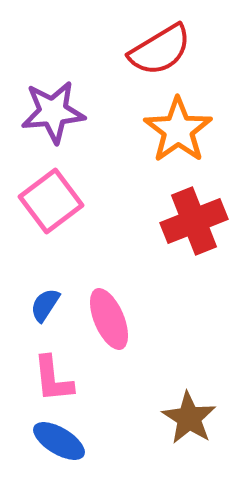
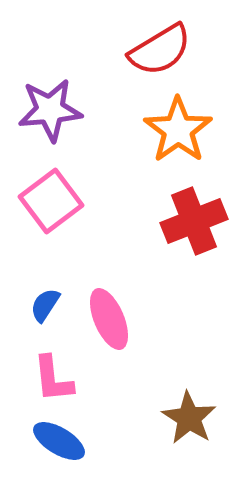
purple star: moved 3 px left, 2 px up
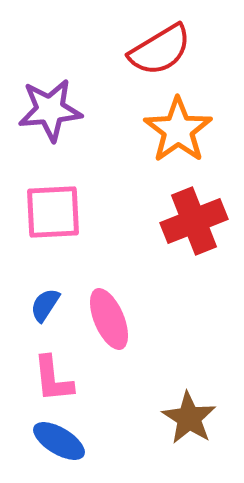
pink square: moved 2 px right, 11 px down; rotated 34 degrees clockwise
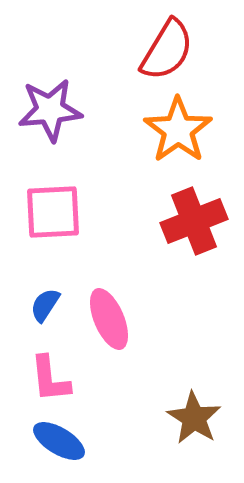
red semicircle: moved 7 px right; rotated 28 degrees counterclockwise
pink L-shape: moved 3 px left
brown star: moved 5 px right
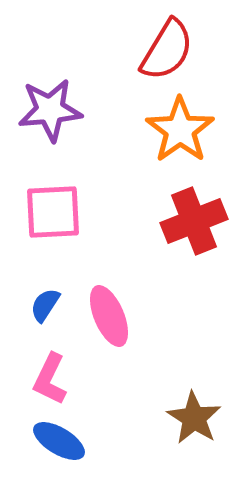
orange star: moved 2 px right
pink ellipse: moved 3 px up
pink L-shape: rotated 32 degrees clockwise
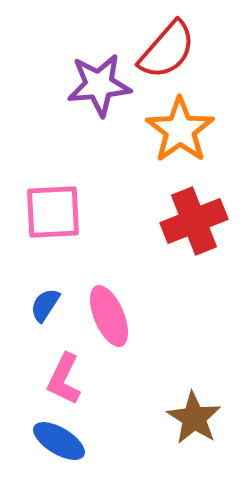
red semicircle: rotated 10 degrees clockwise
purple star: moved 49 px right, 25 px up
pink L-shape: moved 14 px right
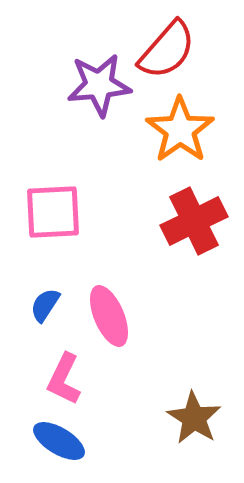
red cross: rotated 4 degrees counterclockwise
